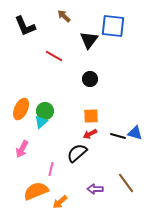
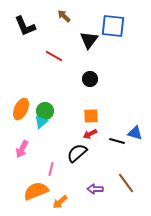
black line: moved 1 px left, 5 px down
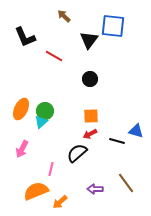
black L-shape: moved 11 px down
blue triangle: moved 1 px right, 2 px up
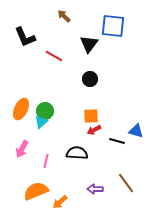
black triangle: moved 4 px down
red arrow: moved 4 px right, 4 px up
black semicircle: rotated 45 degrees clockwise
pink line: moved 5 px left, 8 px up
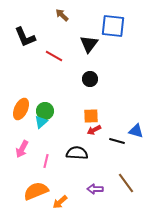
brown arrow: moved 2 px left, 1 px up
